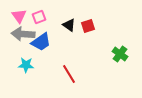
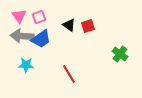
gray arrow: moved 1 px left, 2 px down
blue trapezoid: moved 3 px up
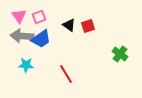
red line: moved 3 px left
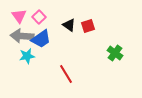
pink square: rotated 24 degrees counterclockwise
green cross: moved 5 px left, 1 px up
cyan star: moved 1 px right, 9 px up; rotated 14 degrees counterclockwise
